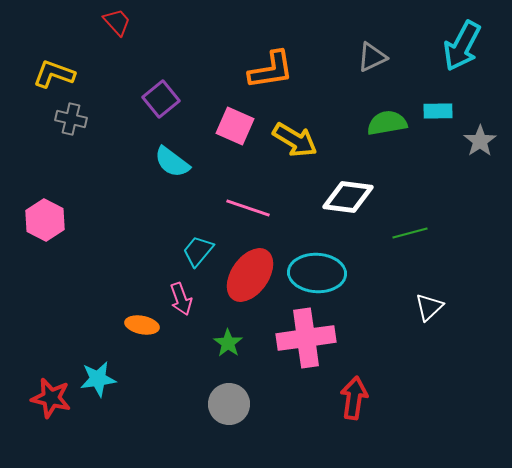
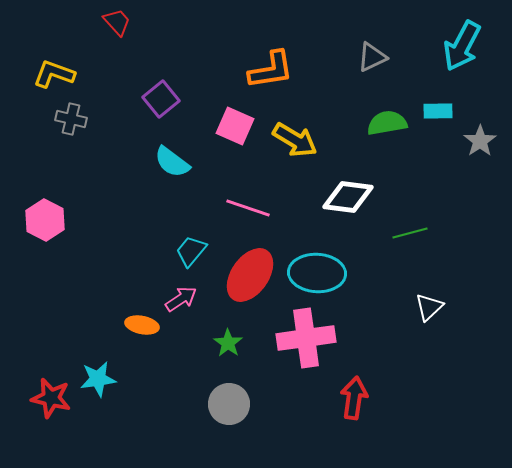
cyan trapezoid: moved 7 px left
pink arrow: rotated 104 degrees counterclockwise
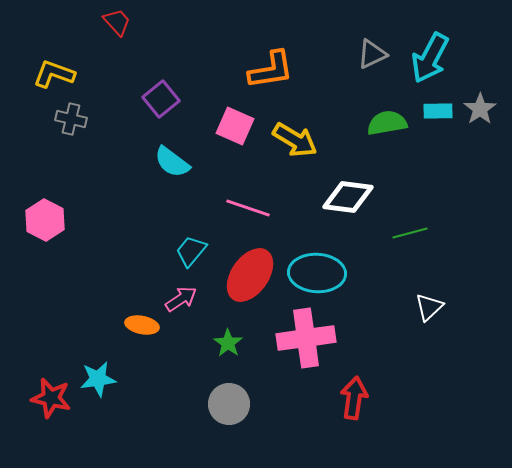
cyan arrow: moved 32 px left, 12 px down
gray triangle: moved 3 px up
gray star: moved 32 px up
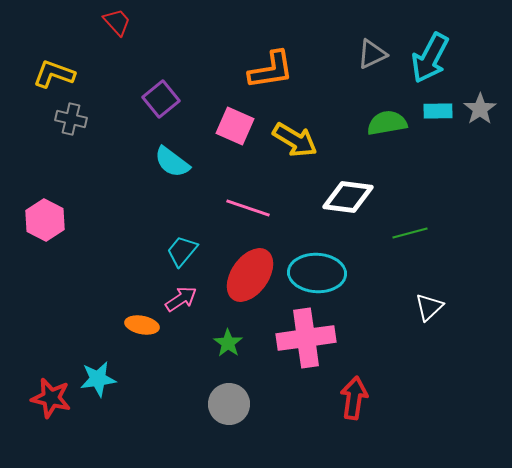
cyan trapezoid: moved 9 px left
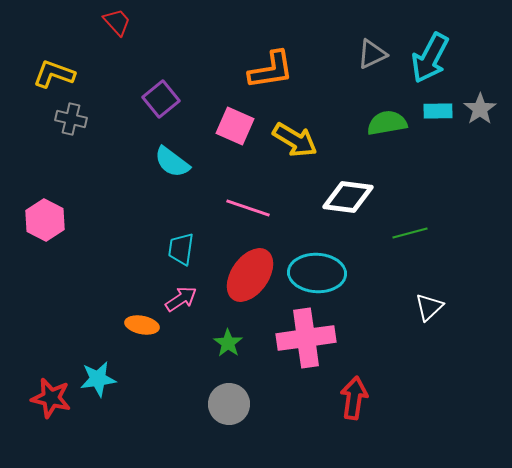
cyan trapezoid: moved 1 px left, 2 px up; rotated 32 degrees counterclockwise
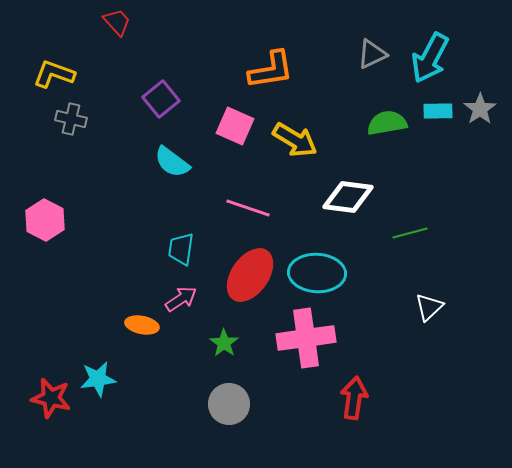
green star: moved 4 px left
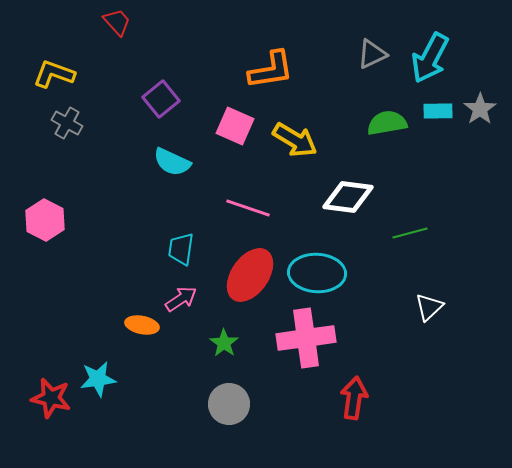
gray cross: moved 4 px left, 4 px down; rotated 16 degrees clockwise
cyan semicircle: rotated 12 degrees counterclockwise
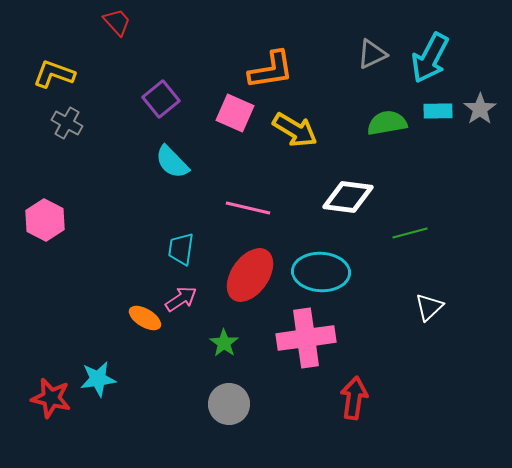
pink square: moved 13 px up
yellow arrow: moved 10 px up
cyan semicircle: rotated 21 degrees clockwise
pink line: rotated 6 degrees counterclockwise
cyan ellipse: moved 4 px right, 1 px up
orange ellipse: moved 3 px right, 7 px up; rotated 20 degrees clockwise
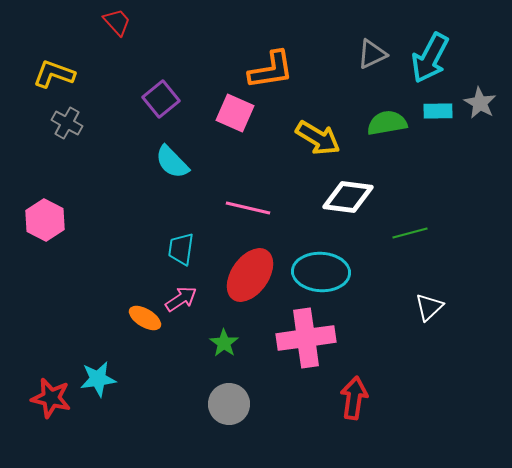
gray star: moved 6 px up; rotated 8 degrees counterclockwise
yellow arrow: moved 23 px right, 8 px down
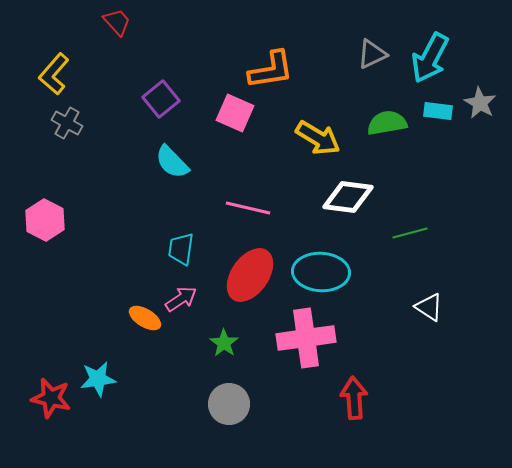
yellow L-shape: rotated 69 degrees counterclockwise
cyan rectangle: rotated 8 degrees clockwise
white triangle: rotated 44 degrees counterclockwise
red arrow: rotated 12 degrees counterclockwise
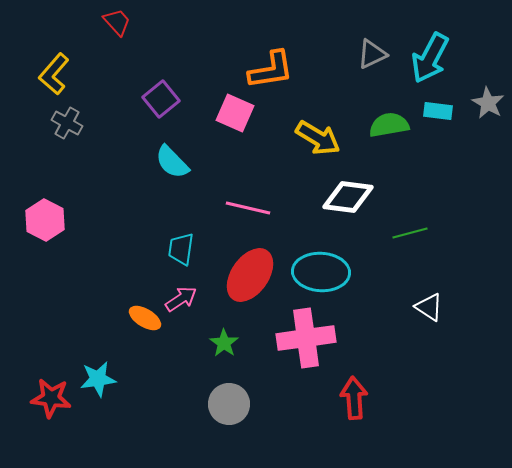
gray star: moved 8 px right
green semicircle: moved 2 px right, 2 px down
red star: rotated 6 degrees counterclockwise
